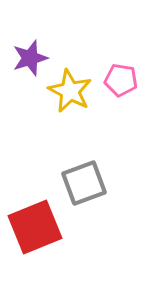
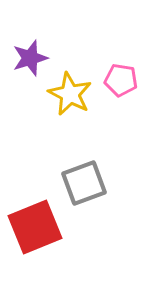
yellow star: moved 3 px down
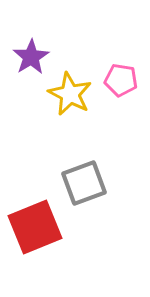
purple star: moved 1 px right, 1 px up; rotated 15 degrees counterclockwise
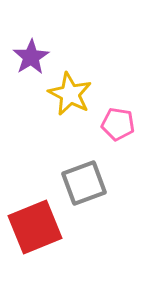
pink pentagon: moved 3 px left, 44 px down
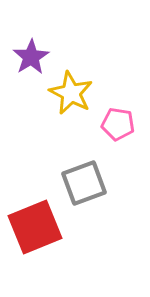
yellow star: moved 1 px right, 1 px up
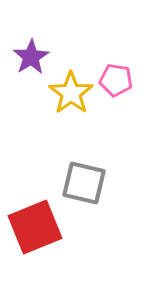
yellow star: rotated 9 degrees clockwise
pink pentagon: moved 2 px left, 44 px up
gray square: rotated 33 degrees clockwise
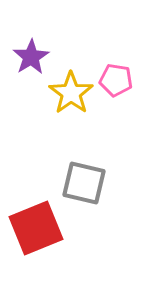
red square: moved 1 px right, 1 px down
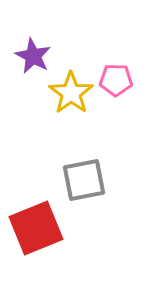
purple star: moved 2 px right, 1 px up; rotated 12 degrees counterclockwise
pink pentagon: rotated 8 degrees counterclockwise
gray square: moved 3 px up; rotated 24 degrees counterclockwise
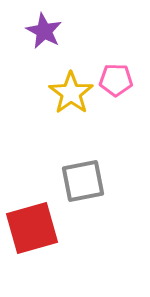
purple star: moved 11 px right, 25 px up
gray square: moved 1 px left, 1 px down
red square: moved 4 px left; rotated 6 degrees clockwise
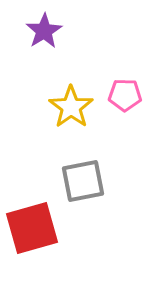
purple star: rotated 12 degrees clockwise
pink pentagon: moved 9 px right, 15 px down
yellow star: moved 14 px down
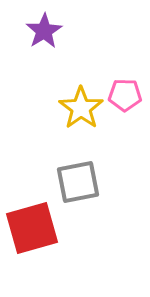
yellow star: moved 10 px right, 1 px down
gray square: moved 5 px left, 1 px down
